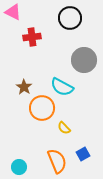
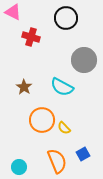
black circle: moved 4 px left
red cross: moved 1 px left; rotated 24 degrees clockwise
orange circle: moved 12 px down
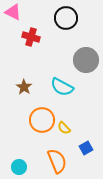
gray circle: moved 2 px right
blue square: moved 3 px right, 6 px up
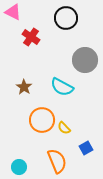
red cross: rotated 18 degrees clockwise
gray circle: moved 1 px left
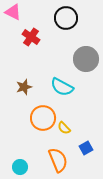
gray circle: moved 1 px right, 1 px up
brown star: rotated 21 degrees clockwise
orange circle: moved 1 px right, 2 px up
orange semicircle: moved 1 px right, 1 px up
cyan circle: moved 1 px right
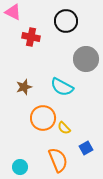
black circle: moved 3 px down
red cross: rotated 24 degrees counterclockwise
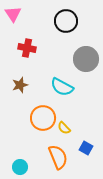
pink triangle: moved 2 px down; rotated 30 degrees clockwise
red cross: moved 4 px left, 11 px down
brown star: moved 4 px left, 2 px up
blue square: rotated 32 degrees counterclockwise
orange semicircle: moved 3 px up
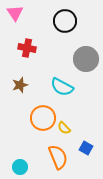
pink triangle: moved 2 px right, 1 px up
black circle: moved 1 px left
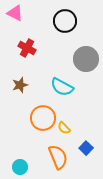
pink triangle: rotated 30 degrees counterclockwise
red cross: rotated 18 degrees clockwise
blue square: rotated 16 degrees clockwise
